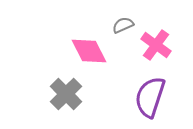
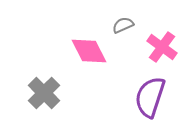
pink cross: moved 6 px right, 2 px down
gray cross: moved 22 px left, 1 px up
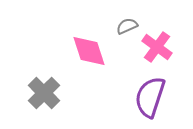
gray semicircle: moved 4 px right, 1 px down
pink cross: moved 5 px left
pink diamond: rotated 9 degrees clockwise
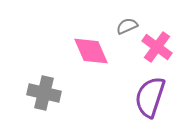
pink diamond: moved 2 px right; rotated 6 degrees counterclockwise
gray cross: rotated 32 degrees counterclockwise
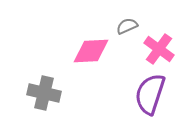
pink cross: moved 2 px right, 2 px down
pink diamond: rotated 69 degrees counterclockwise
purple semicircle: moved 3 px up
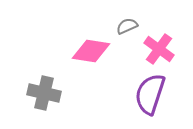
pink diamond: rotated 12 degrees clockwise
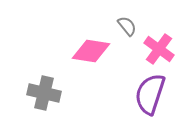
gray semicircle: rotated 75 degrees clockwise
